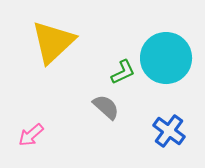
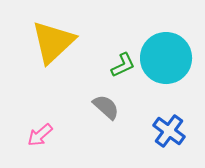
green L-shape: moved 7 px up
pink arrow: moved 9 px right
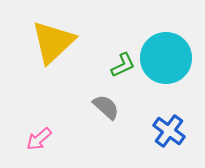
pink arrow: moved 1 px left, 4 px down
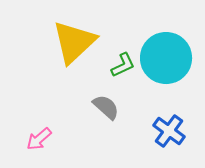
yellow triangle: moved 21 px right
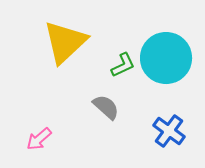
yellow triangle: moved 9 px left
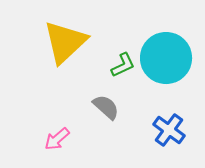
blue cross: moved 1 px up
pink arrow: moved 18 px right
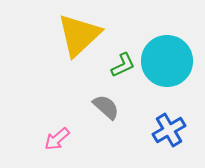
yellow triangle: moved 14 px right, 7 px up
cyan circle: moved 1 px right, 3 px down
blue cross: rotated 24 degrees clockwise
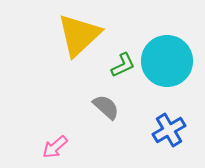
pink arrow: moved 2 px left, 8 px down
